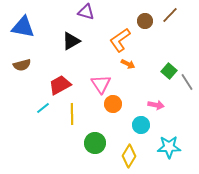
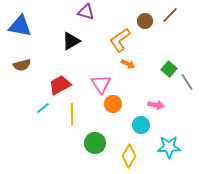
blue triangle: moved 3 px left, 1 px up
green square: moved 2 px up
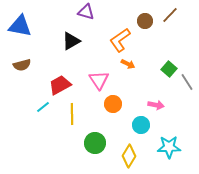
pink triangle: moved 2 px left, 4 px up
cyan line: moved 1 px up
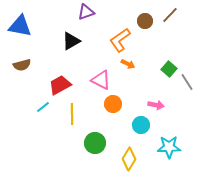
purple triangle: rotated 36 degrees counterclockwise
pink triangle: moved 2 px right; rotated 30 degrees counterclockwise
yellow diamond: moved 3 px down
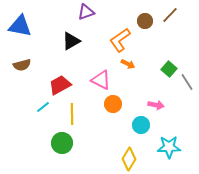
green circle: moved 33 px left
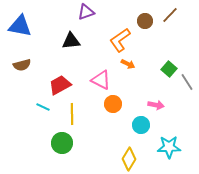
black triangle: rotated 24 degrees clockwise
cyan line: rotated 64 degrees clockwise
